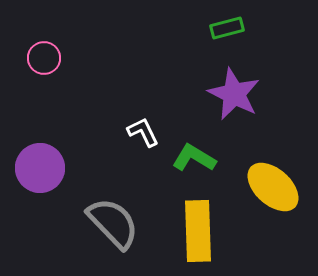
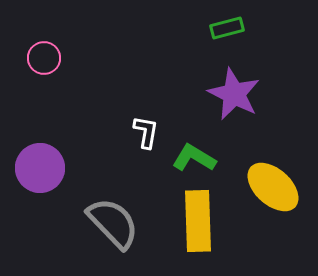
white L-shape: moved 3 px right; rotated 36 degrees clockwise
yellow rectangle: moved 10 px up
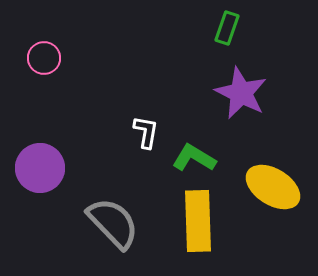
green rectangle: rotated 56 degrees counterclockwise
purple star: moved 7 px right, 1 px up
yellow ellipse: rotated 10 degrees counterclockwise
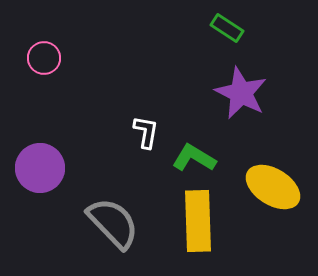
green rectangle: rotated 76 degrees counterclockwise
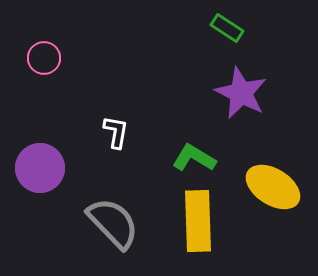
white L-shape: moved 30 px left
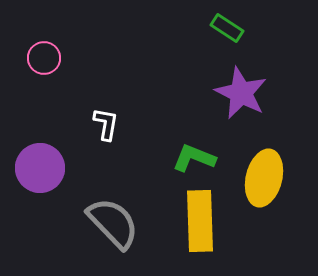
white L-shape: moved 10 px left, 8 px up
green L-shape: rotated 9 degrees counterclockwise
yellow ellipse: moved 9 px left, 9 px up; rotated 72 degrees clockwise
yellow rectangle: moved 2 px right
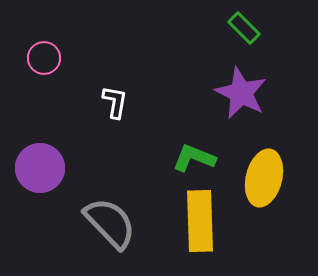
green rectangle: moved 17 px right; rotated 12 degrees clockwise
white L-shape: moved 9 px right, 22 px up
gray semicircle: moved 3 px left
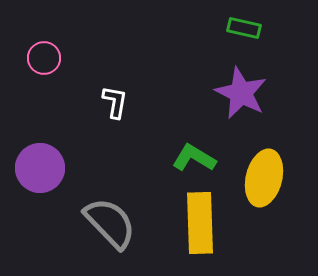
green rectangle: rotated 32 degrees counterclockwise
green L-shape: rotated 9 degrees clockwise
yellow rectangle: moved 2 px down
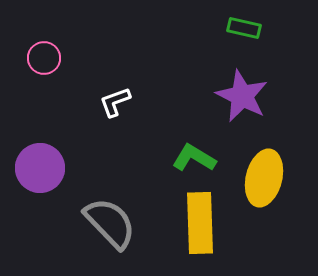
purple star: moved 1 px right, 3 px down
white L-shape: rotated 120 degrees counterclockwise
